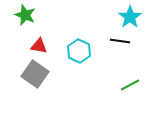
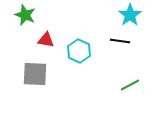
cyan star: moved 2 px up
red triangle: moved 7 px right, 6 px up
gray square: rotated 32 degrees counterclockwise
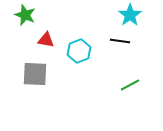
cyan hexagon: rotated 15 degrees clockwise
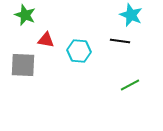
cyan star: moved 1 px right; rotated 15 degrees counterclockwise
cyan hexagon: rotated 25 degrees clockwise
gray square: moved 12 px left, 9 px up
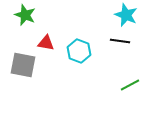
cyan star: moved 5 px left
red triangle: moved 3 px down
cyan hexagon: rotated 15 degrees clockwise
gray square: rotated 8 degrees clockwise
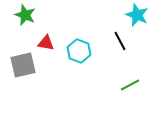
cyan star: moved 11 px right
black line: rotated 54 degrees clockwise
gray square: rotated 24 degrees counterclockwise
